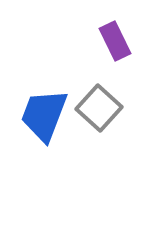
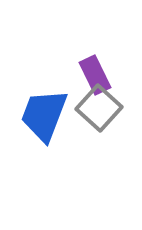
purple rectangle: moved 20 px left, 34 px down
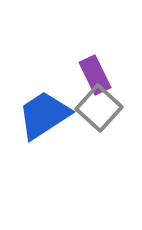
blue trapezoid: rotated 36 degrees clockwise
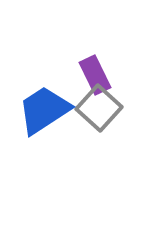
blue trapezoid: moved 5 px up
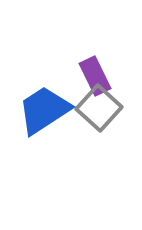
purple rectangle: moved 1 px down
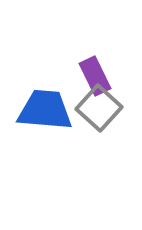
blue trapezoid: moved 1 px right; rotated 38 degrees clockwise
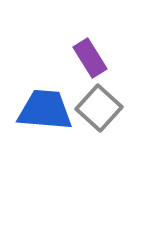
purple rectangle: moved 5 px left, 18 px up; rotated 6 degrees counterclockwise
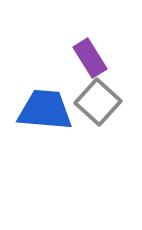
gray square: moved 1 px left, 6 px up
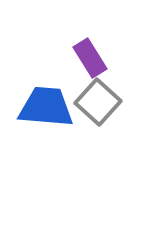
blue trapezoid: moved 1 px right, 3 px up
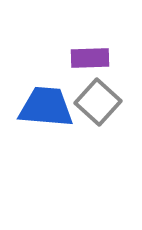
purple rectangle: rotated 60 degrees counterclockwise
